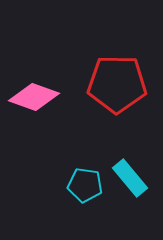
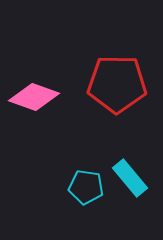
cyan pentagon: moved 1 px right, 2 px down
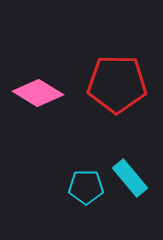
pink diamond: moved 4 px right, 4 px up; rotated 12 degrees clockwise
cyan pentagon: rotated 8 degrees counterclockwise
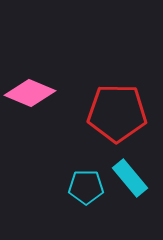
red pentagon: moved 29 px down
pink diamond: moved 8 px left; rotated 9 degrees counterclockwise
